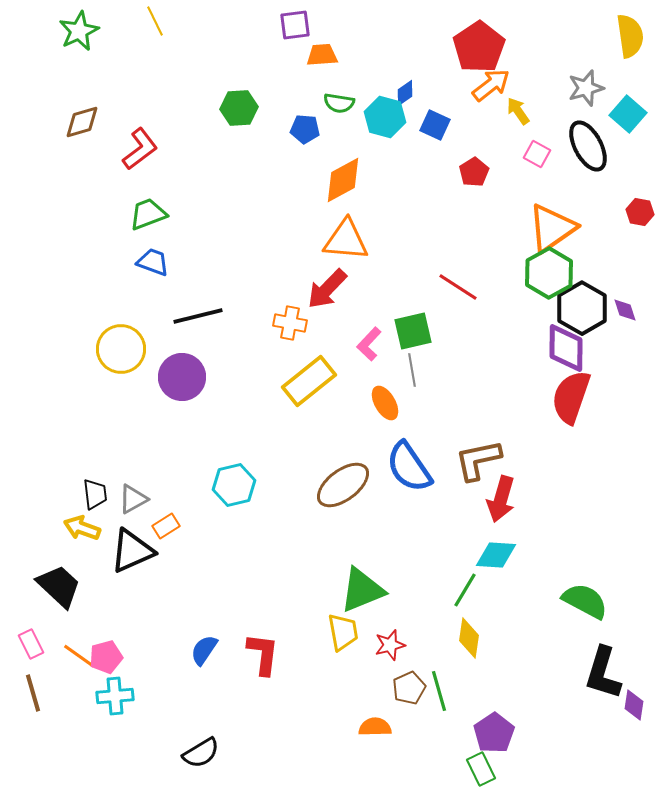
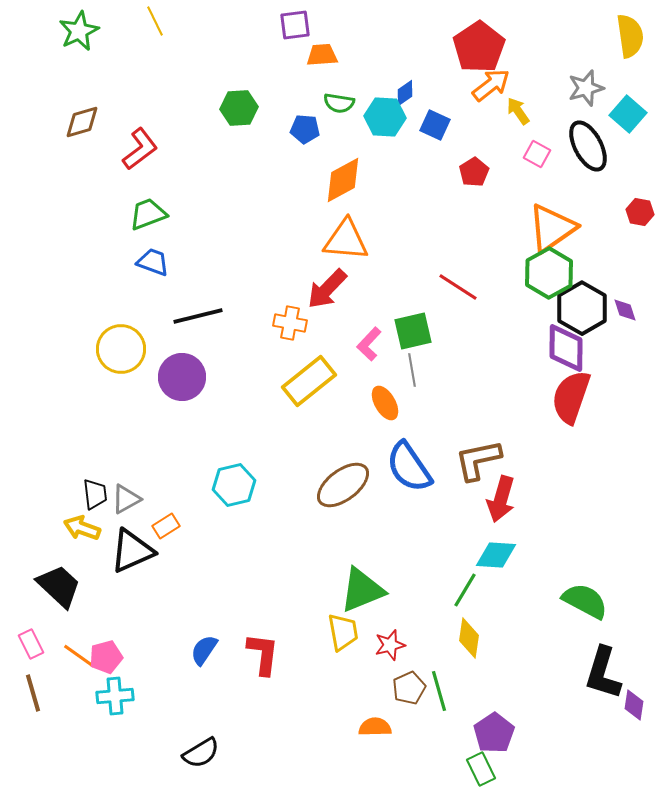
cyan hexagon at (385, 117): rotated 12 degrees counterclockwise
gray triangle at (133, 499): moved 7 px left
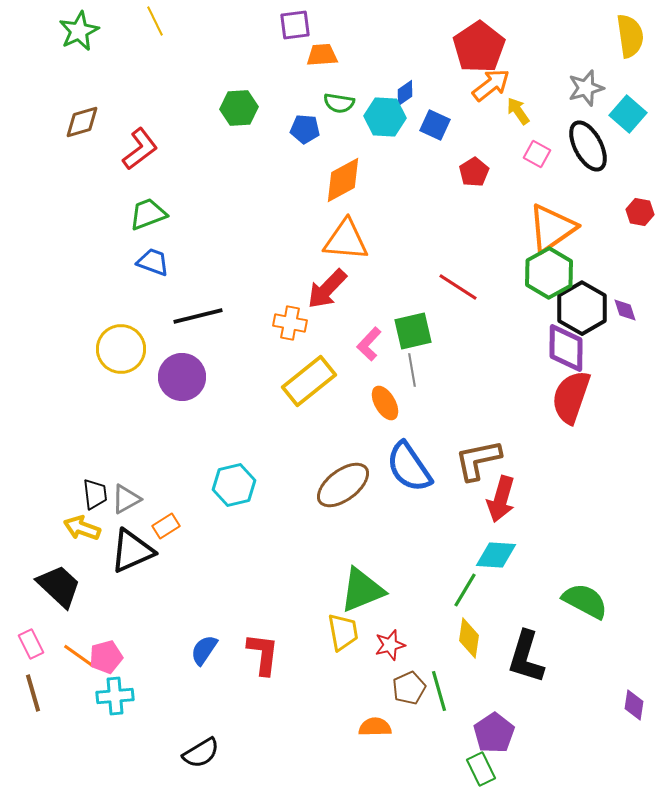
black L-shape at (603, 673): moved 77 px left, 16 px up
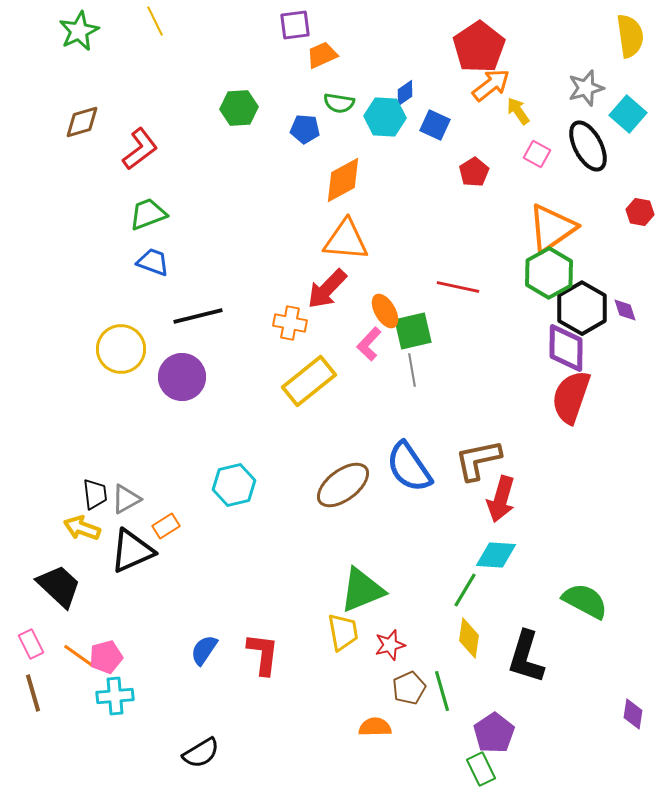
orange trapezoid at (322, 55): rotated 20 degrees counterclockwise
red line at (458, 287): rotated 21 degrees counterclockwise
orange ellipse at (385, 403): moved 92 px up
green line at (439, 691): moved 3 px right
purple diamond at (634, 705): moved 1 px left, 9 px down
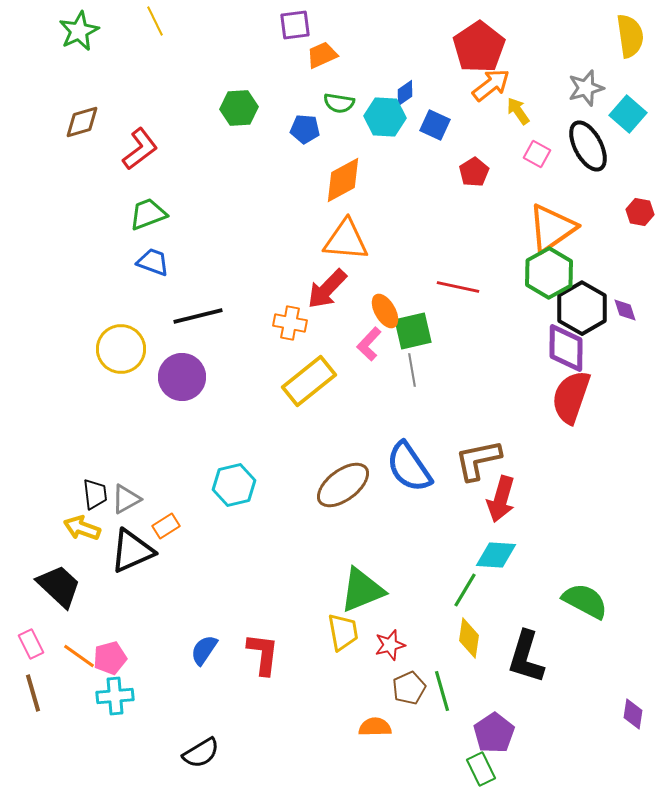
pink pentagon at (106, 657): moved 4 px right, 1 px down
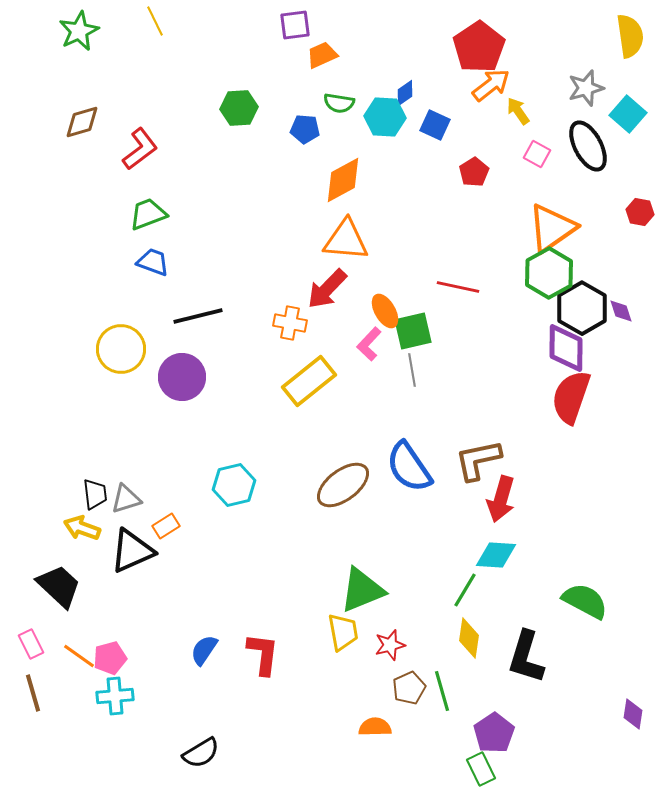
purple diamond at (625, 310): moved 4 px left, 1 px down
gray triangle at (126, 499): rotated 12 degrees clockwise
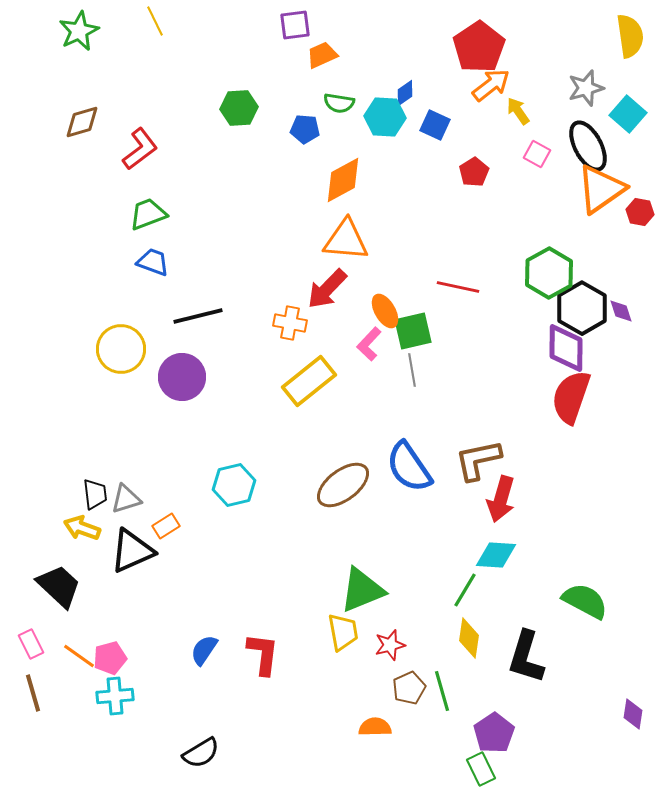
orange triangle at (552, 228): moved 49 px right, 39 px up
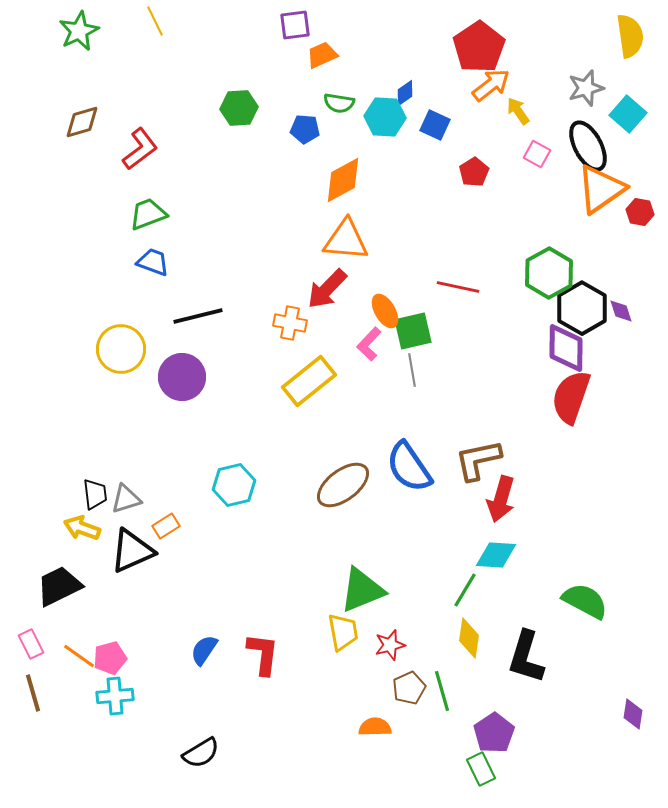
black trapezoid at (59, 586): rotated 69 degrees counterclockwise
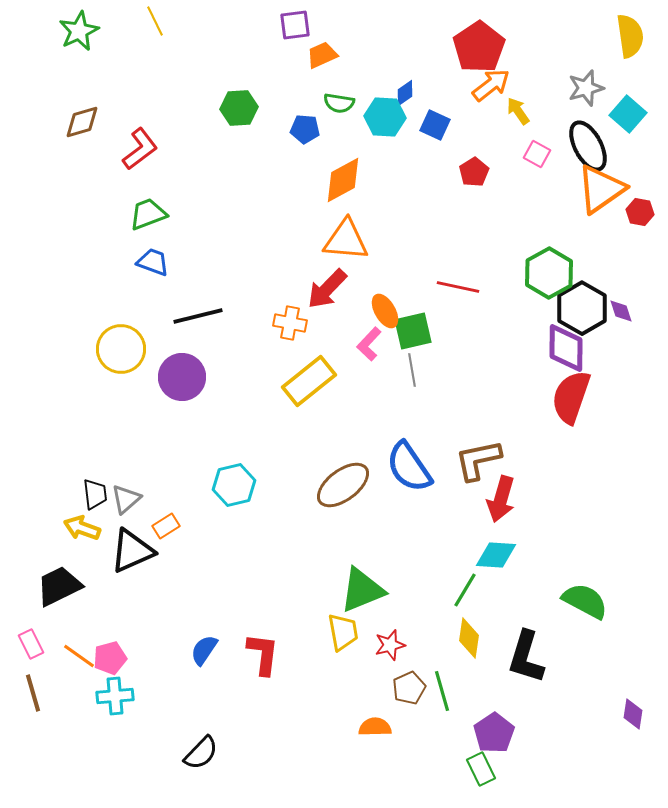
gray triangle at (126, 499): rotated 24 degrees counterclockwise
black semicircle at (201, 753): rotated 15 degrees counterclockwise
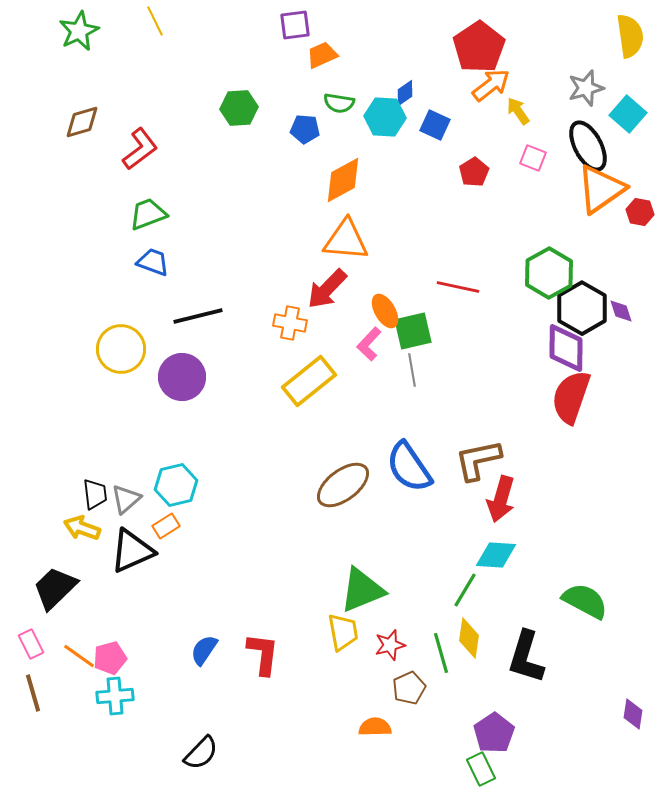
pink square at (537, 154): moved 4 px left, 4 px down; rotated 8 degrees counterclockwise
cyan hexagon at (234, 485): moved 58 px left
black trapezoid at (59, 586): moved 4 px left, 2 px down; rotated 18 degrees counterclockwise
green line at (442, 691): moved 1 px left, 38 px up
